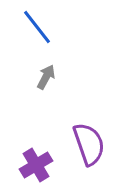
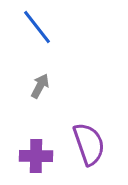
gray arrow: moved 6 px left, 9 px down
purple cross: moved 9 px up; rotated 32 degrees clockwise
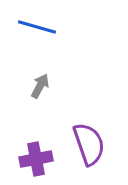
blue line: rotated 36 degrees counterclockwise
purple cross: moved 3 px down; rotated 12 degrees counterclockwise
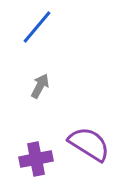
blue line: rotated 66 degrees counterclockwise
purple semicircle: rotated 39 degrees counterclockwise
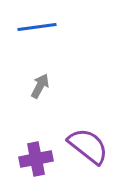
blue line: rotated 42 degrees clockwise
purple semicircle: moved 1 px left, 2 px down; rotated 6 degrees clockwise
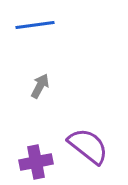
blue line: moved 2 px left, 2 px up
purple cross: moved 3 px down
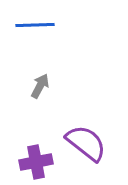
blue line: rotated 6 degrees clockwise
purple semicircle: moved 2 px left, 3 px up
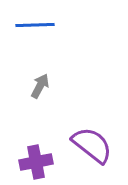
purple semicircle: moved 6 px right, 2 px down
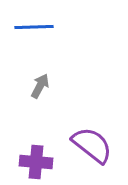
blue line: moved 1 px left, 2 px down
purple cross: rotated 16 degrees clockwise
